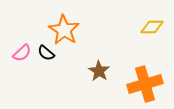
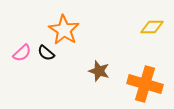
brown star: rotated 15 degrees counterclockwise
orange cross: rotated 32 degrees clockwise
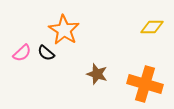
brown star: moved 2 px left, 3 px down
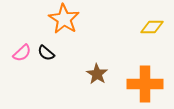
orange star: moved 11 px up
brown star: rotated 15 degrees clockwise
orange cross: rotated 16 degrees counterclockwise
